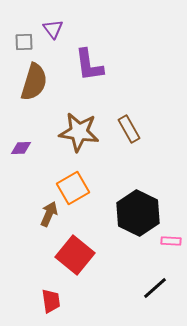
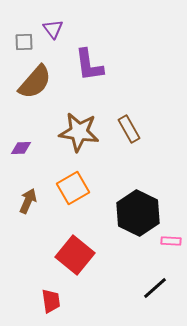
brown semicircle: moved 1 px right; rotated 24 degrees clockwise
brown arrow: moved 21 px left, 13 px up
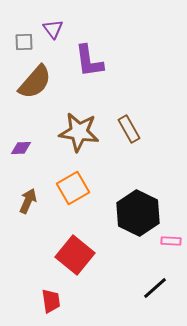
purple L-shape: moved 4 px up
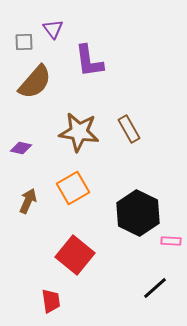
purple diamond: rotated 15 degrees clockwise
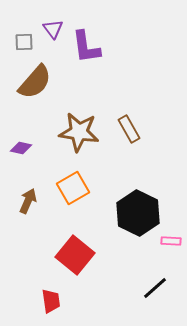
purple L-shape: moved 3 px left, 14 px up
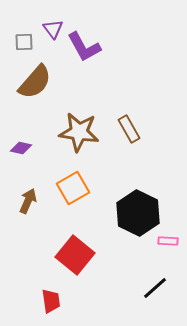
purple L-shape: moved 2 px left; rotated 21 degrees counterclockwise
pink rectangle: moved 3 px left
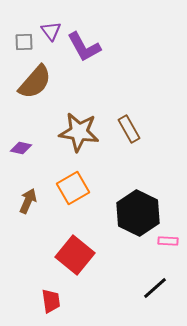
purple triangle: moved 2 px left, 2 px down
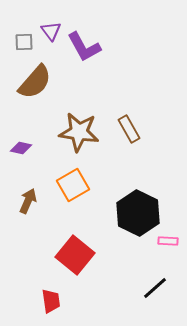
orange square: moved 3 px up
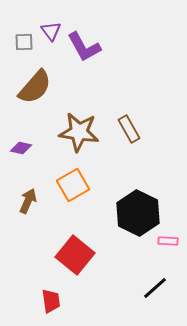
brown semicircle: moved 5 px down
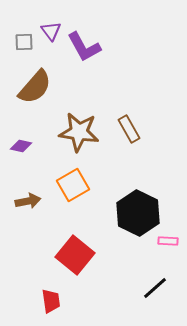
purple diamond: moved 2 px up
brown arrow: rotated 55 degrees clockwise
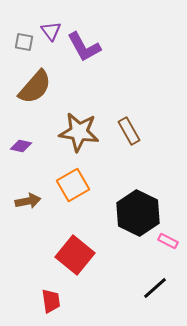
gray square: rotated 12 degrees clockwise
brown rectangle: moved 2 px down
pink rectangle: rotated 24 degrees clockwise
